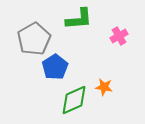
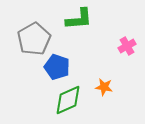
pink cross: moved 8 px right, 10 px down
blue pentagon: moved 2 px right; rotated 20 degrees counterclockwise
green diamond: moved 6 px left
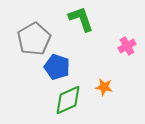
green L-shape: moved 2 px right; rotated 104 degrees counterclockwise
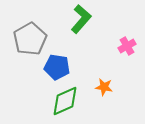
green L-shape: rotated 60 degrees clockwise
gray pentagon: moved 4 px left
blue pentagon: rotated 10 degrees counterclockwise
green diamond: moved 3 px left, 1 px down
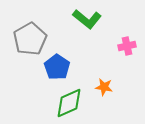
green L-shape: moved 6 px right; rotated 88 degrees clockwise
pink cross: rotated 18 degrees clockwise
blue pentagon: rotated 25 degrees clockwise
green diamond: moved 4 px right, 2 px down
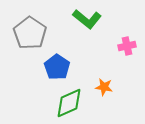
gray pentagon: moved 6 px up; rotated 8 degrees counterclockwise
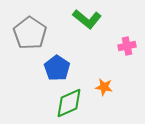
blue pentagon: moved 1 px down
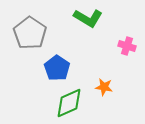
green L-shape: moved 1 px right, 1 px up; rotated 8 degrees counterclockwise
pink cross: rotated 30 degrees clockwise
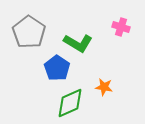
green L-shape: moved 10 px left, 25 px down
gray pentagon: moved 1 px left, 1 px up
pink cross: moved 6 px left, 19 px up
green diamond: moved 1 px right
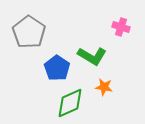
green L-shape: moved 14 px right, 13 px down
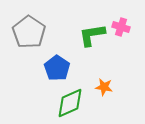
green L-shape: moved 21 px up; rotated 140 degrees clockwise
